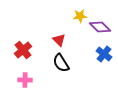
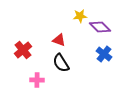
red triangle: rotated 24 degrees counterclockwise
pink cross: moved 12 px right
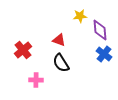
purple diamond: moved 3 px down; rotated 40 degrees clockwise
pink cross: moved 1 px left
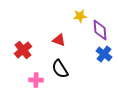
black semicircle: moved 1 px left, 6 px down
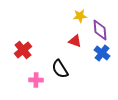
red triangle: moved 16 px right, 1 px down
blue cross: moved 2 px left, 1 px up
